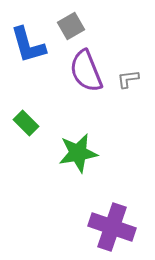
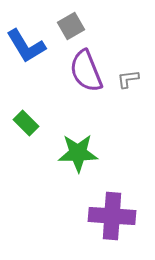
blue L-shape: moved 2 px left, 1 px down; rotated 15 degrees counterclockwise
green star: rotated 9 degrees clockwise
purple cross: moved 11 px up; rotated 15 degrees counterclockwise
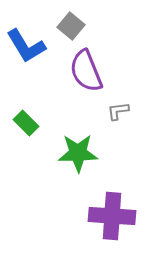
gray square: rotated 20 degrees counterclockwise
gray L-shape: moved 10 px left, 32 px down
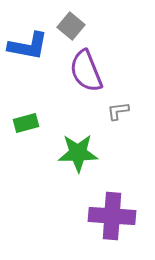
blue L-shape: moved 2 px right; rotated 48 degrees counterclockwise
green rectangle: rotated 60 degrees counterclockwise
